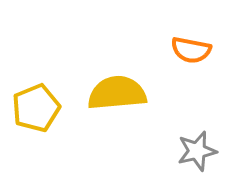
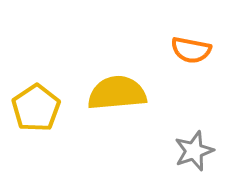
yellow pentagon: rotated 12 degrees counterclockwise
gray star: moved 3 px left; rotated 6 degrees counterclockwise
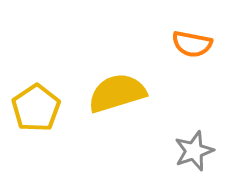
orange semicircle: moved 1 px right, 6 px up
yellow semicircle: rotated 12 degrees counterclockwise
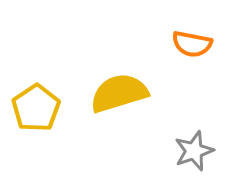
yellow semicircle: moved 2 px right
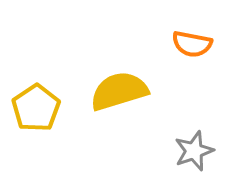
yellow semicircle: moved 2 px up
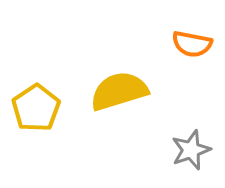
gray star: moved 3 px left, 1 px up
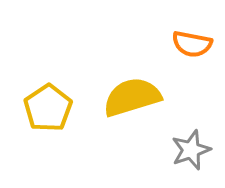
yellow semicircle: moved 13 px right, 6 px down
yellow pentagon: moved 12 px right
